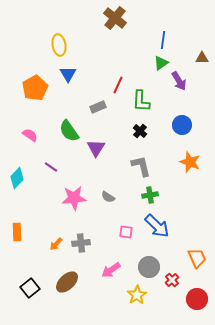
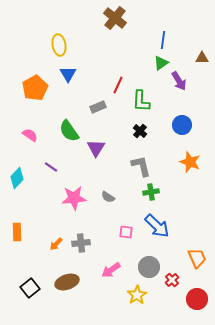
green cross: moved 1 px right, 3 px up
brown ellipse: rotated 25 degrees clockwise
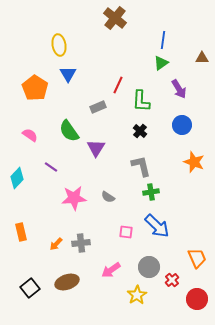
purple arrow: moved 8 px down
orange pentagon: rotated 10 degrees counterclockwise
orange star: moved 4 px right
orange rectangle: moved 4 px right; rotated 12 degrees counterclockwise
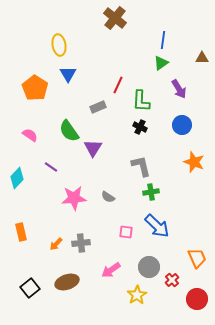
black cross: moved 4 px up; rotated 16 degrees counterclockwise
purple triangle: moved 3 px left
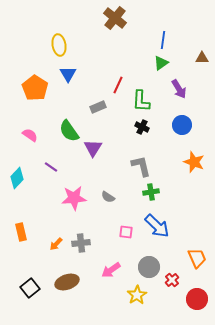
black cross: moved 2 px right
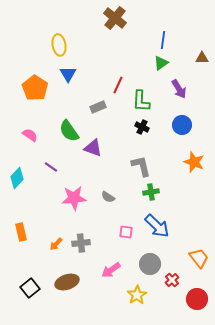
purple triangle: rotated 42 degrees counterclockwise
orange trapezoid: moved 2 px right; rotated 15 degrees counterclockwise
gray circle: moved 1 px right, 3 px up
